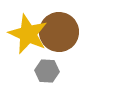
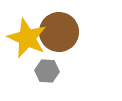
yellow star: moved 1 px left, 4 px down
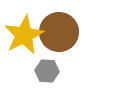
yellow star: moved 3 px left, 3 px up; rotated 21 degrees clockwise
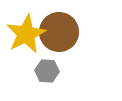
yellow star: moved 2 px right, 1 px up
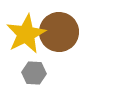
gray hexagon: moved 13 px left, 2 px down
